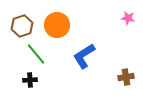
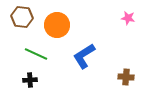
brown hexagon: moved 9 px up; rotated 25 degrees clockwise
green line: rotated 25 degrees counterclockwise
brown cross: rotated 14 degrees clockwise
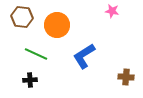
pink star: moved 16 px left, 7 px up
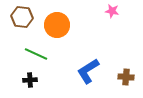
blue L-shape: moved 4 px right, 15 px down
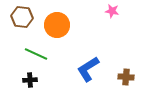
blue L-shape: moved 2 px up
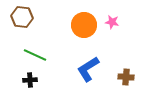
pink star: moved 11 px down
orange circle: moved 27 px right
green line: moved 1 px left, 1 px down
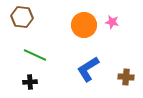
black cross: moved 2 px down
